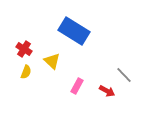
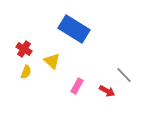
blue rectangle: moved 2 px up
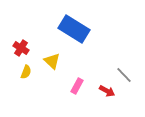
red cross: moved 3 px left, 1 px up
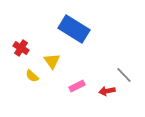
yellow triangle: rotated 12 degrees clockwise
yellow semicircle: moved 6 px right, 4 px down; rotated 112 degrees clockwise
pink rectangle: rotated 35 degrees clockwise
red arrow: rotated 140 degrees clockwise
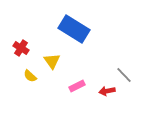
yellow semicircle: moved 2 px left
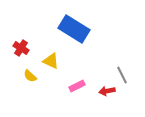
yellow triangle: moved 1 px left; rotated 30 degrees counterclockwise
gray line: moved 2 px left; rotated 18 degrees clockwise
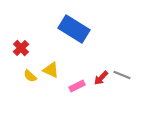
red cross: rotated 14 degrees clockwise
yellow triangle: moved 9 px down
gray line: rotated 42 degrees counterclockwise
red arrow: moved 6 px left, 13 px up; rotated 35 degrees counterclockwise
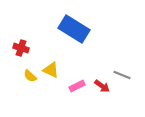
red cross: rotated 28 degrees counterclockwise
red arrow: moved 1 px right, 8 px down; rotated 98 degrees counterclockwise
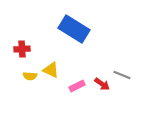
red cross: moved 1 px right, 1 px down; rotated 21 degrees counterclockwise
yellow semicircle: rotated 40 degrees counterclockwise
red arrow: moved 2 px up
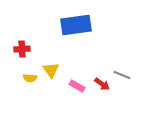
blue rectangle: moved 2 px right, 4 px up; rotated 40 degrees counterclockwise
yellow triangle: rotated 30 degrees clockwise
yellow semicircle: moved 2 px down
pink rectangle: rotated 56 degrees clockwise
